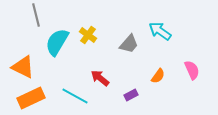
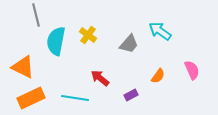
cyan semicircle: moved 1 px left, 1 px up; rotated 20 degrees counterclockwise
cyan line: moved 2 px down; rotated 20 degrees counterclockwise
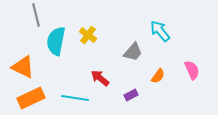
cyan arrow: rotated 15 degrees clockwise
gray trapezoid: moved 4 px right, 8 px down
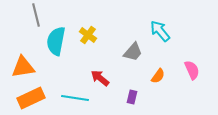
orange triangle: rotated 35 degrees counterclockwise
purple rectangle: moved 1 px right, 2 px down; rotated 48 degrees counterclockwise
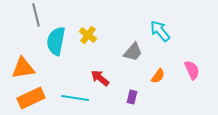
orange triangle: moved 1 px down
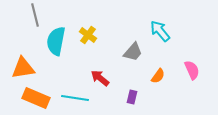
gray line: moved 1 px left
orange rectangle: moved 5 px right; rotated 48 degrees clockwise
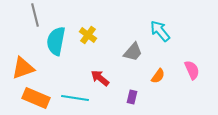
orange triangle: rotated 10 degrees counterclockwise
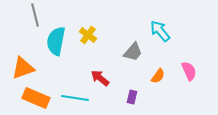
pink semicircle: moved 3 px left, 1 px down
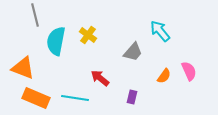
orange triangle: rotated 40 degrees clockwise
orange semicircle: moved 6 px right
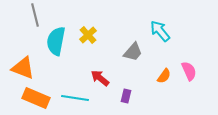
yellow cross: rotated 12 degrees clockwise
purple rectangle: moved 6 px left, 1 px up
